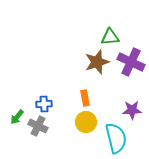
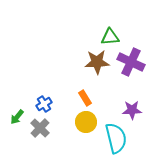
brown star: rotated 15 degrees clockwise
orange rectangle: rotated 21 degrees counterclockwise
blue cross: rotated 28 degrees counterclockwise
gray cross: moved 2 px right, 2 px down; rotated 18 degrees clockwise
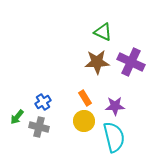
green triangle: moved 7 px left, 5 px up; rotated 30 degrees clockwise
blue cross: moved 1 px left, 2 px up
purple star: moved 17 px left, 4 px up
yellow circle: moved 2 px left, 1 px up
gray cross: moved 1 px left, 1 px up; rotated 30 degrees counterclockwise
cyan semicircle: moved 2 px left, 1 px up
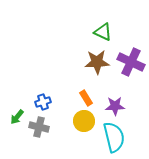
orange rectangle: moved 1 px right
blue cross: rotated 14 degrees clockwise
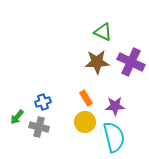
yellow circle: moved 1 px right, 1 px down
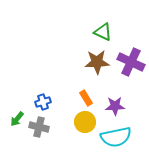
green arrow: moved 2 px down
cyan semicircle: moved 2 px right; rotated 92 degrees clockwise
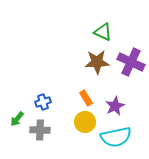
purple star: rotated 24 degrees counterclockwise
gray cross: moved 1 px right, 3 px down; rotated 12 degrees counterclockwise
